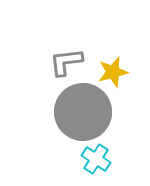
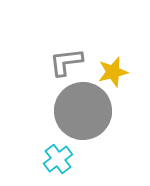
gray circle: moved 1 px up
cyan cross: moved 38 px left; rotated 20 degrees clockwise
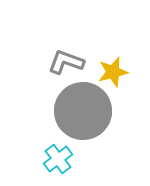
gray L-shape: rotated 27 degrees clockwise
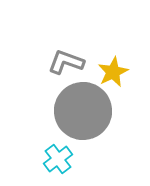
yellow star: rotated 12 degrees counterclockwise
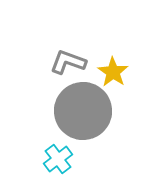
gray L-shape: moved 2 px right
yellow star: rotated 12 degrees counterclockwise
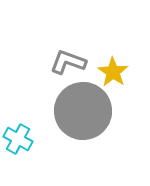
cyan cross: moved 40 px left, 20 px up; rotated 24 degrees counterclockwise
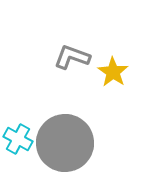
gray L-shape: moved 4 px right, 5 px up
gray circle: moved 18 px left, 32 px down
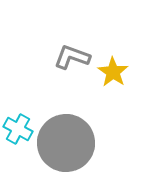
cyan cross: moved 10 px up
gray circle: moved 1 px right
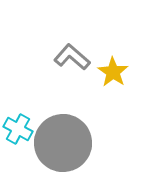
gray L-shape: rotated 21 degrees clockwise
gray circle: moved 3 px left
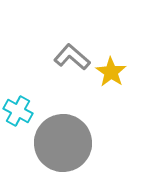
yellow star: moved 2 px left
cyan cross: moved 18 px up
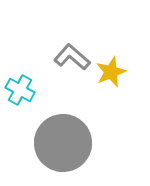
yellow star: rotated 16 degrees clockwise
cyan cross: moved 2 px right, 21 px up
